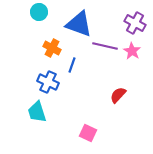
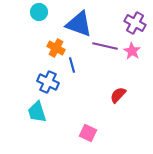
orange cross: moved 4 px right
blue line: rotated 35 degrees counterclockwise
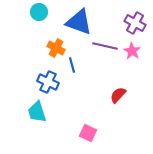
blue triangle: moved 2 px up
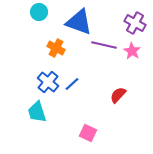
purple line: moved 1 px left, 1 px up
blue line: moved 19 px down; rotated 63 degrees clockwise
blue cross: rotated 15 degrees clockwise
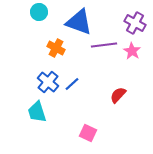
purple line: rotated 20 degrees counterclockwise
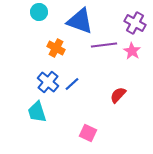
blue triangle: moved 1 px right, 1 px up
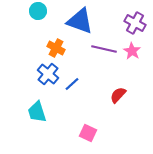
cyan circle: moved 1 px left, 1 px up
purple line: moved 4 px down; rotated 20 degrees clockwise
blue cross: moved 8 px up
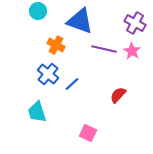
orange cross: moved 3 px up
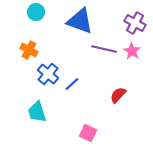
cyan circle: moved 2 px left, 1 px down
orange cross: moved 27 px left, 5 px down
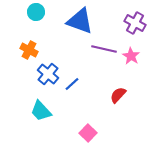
pink star: moved 1 px left, 5 px down
cyan trapezoid: moved 4 px right, 1 px up; rotated 25 degrees counterclockwise
pink square: rotated 18 degrees clockwise
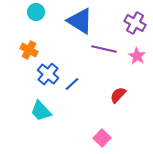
blue triangle: rotated 12 degrees clockwise
pink star: moved 6 px right
pink square: moved 14 px right, 5 px down
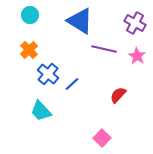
cyan circle: moved 6 px left, 3 px down
orange cross: rotated 18 degrees clockwise
